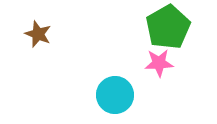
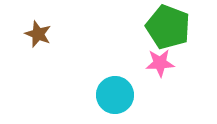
green pentagon: rotated 21 degrees counterclockwise
pink star: moved 1 px right
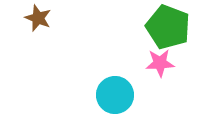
brown star: moved 16 px up
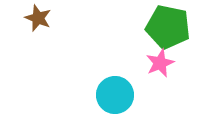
green pentagon: rotated 9 degrees counterclockwise
pink star: rotated 20 degrees counterclockwise
